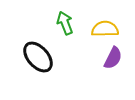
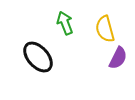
yellow semicircle: rotated 104 degrees counterclockwise
purple semicircle: moved 5 px right
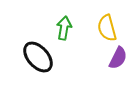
green arrow: moved 1 px left, 5 px down; rotated 30 degrees clockwise
yellow semicircle: moved 2 px right, 1 px up
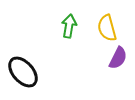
green arrow: moved 5 px right, 2 px up
black ellipse: moved 15 px left, 15 px down
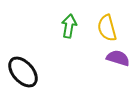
purple semicircle: rotated 100 degrees counterclockwise
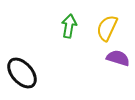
yellow semicircle: rotated 40 degrees clockwise
black ellipse: moved 1 px left, 1 px down
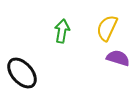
green arrow: moved 7 px left, 5 px down
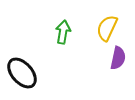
green arrow: moved 1 px right, 1 px down
purple semicircle: rotated 85 degrees clockwise
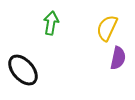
green arrow: moved 12 px left, 9 px up
black ellipse: moved 1 px right, 3 px up
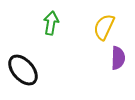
yellow semicircle: moved 3 px left, 1 px up
purple semicircle: rotated 10 degrees counterclockwise
